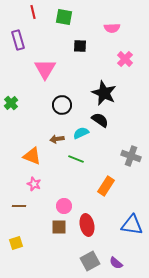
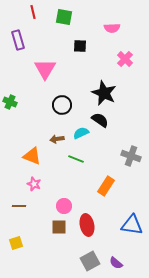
green cross: moved 1 px left, 1 px up; rotated 24 degrees counterclockwise
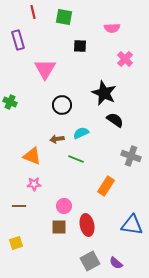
black semicircle: moved 15 px right
pink star: rotated 24 degrees counterclockwise
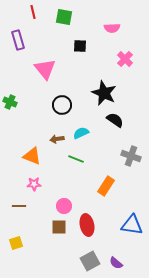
pink triangle: rotated 10 degrees counterclockwise
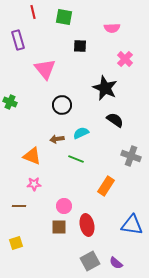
black star: moved 1 px right, 5 px up
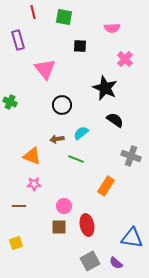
cyan semicircle: rotated 14 degrees counterclockwise
blue triangle: moved 13 px down
